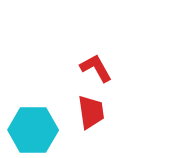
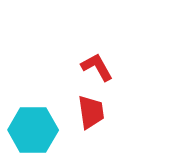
red L-shape: moved 1 px right, 1 px up
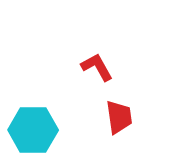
red trapezoid: moved 28 px right, 5 px down
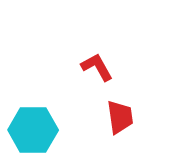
red trapezoid: moved 1 px right
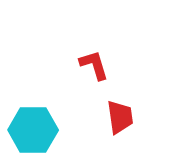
red L-shape: moved 3 px left, 2 px up; rotated 12 degrees clockwise
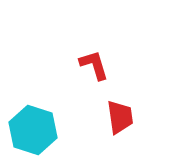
cyan hexagon: rotated 18 degrees clockwise
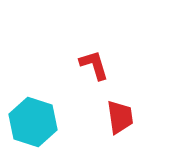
cyan hexagon: moved 8 px up
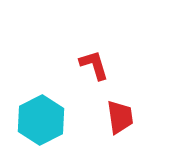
cyan hexagon: moved 8 px right, 2 px up; rotated 15 degrees clockwise
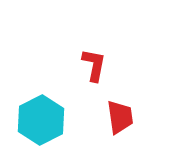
red L-shape: rotated 28 degrees clockwise
